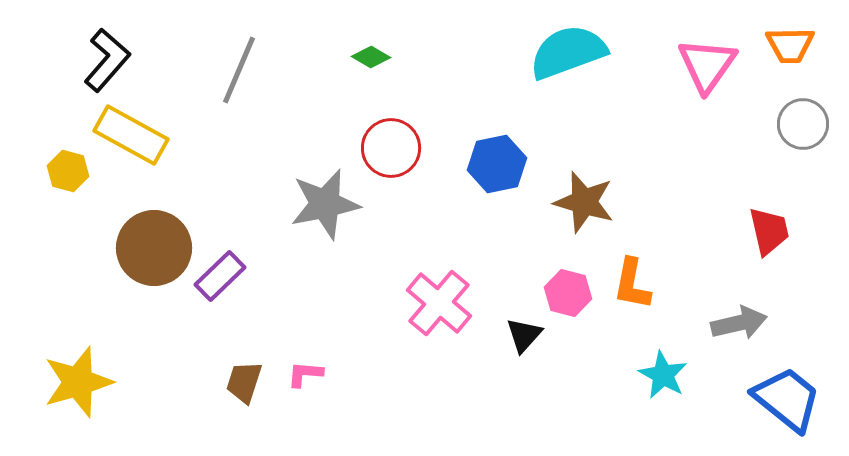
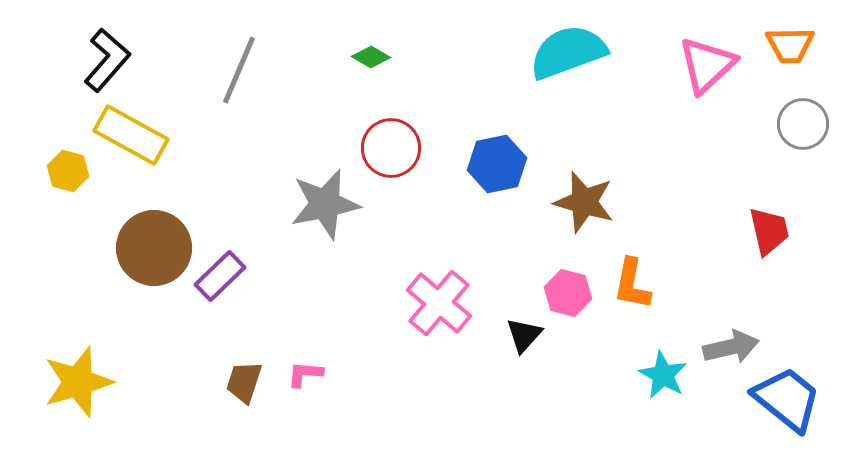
pink triangle: rotated 12 degrees clockwise
gray arrow: moved 8 px left, 24 px down
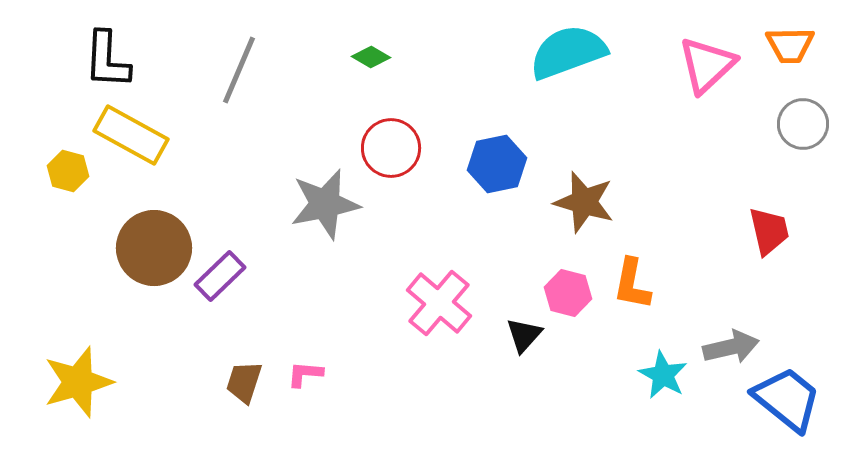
black L-shape: rotated 142 degrees clockwise
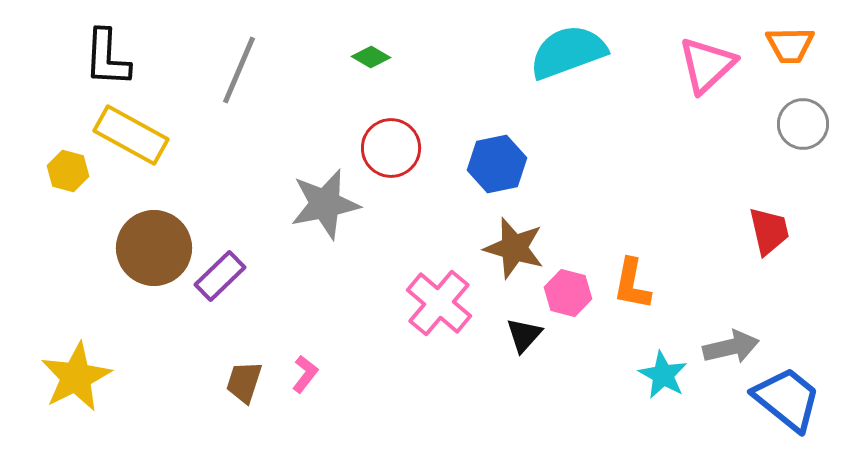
black L-shape: moved 2 px up
brown star: moved 70 px left, 46 px down
pink L-shape: rotated 123 degrees clockwise
yellow star: moved 2 px left, 5 px up; rotated 10 degrees counterclockwise
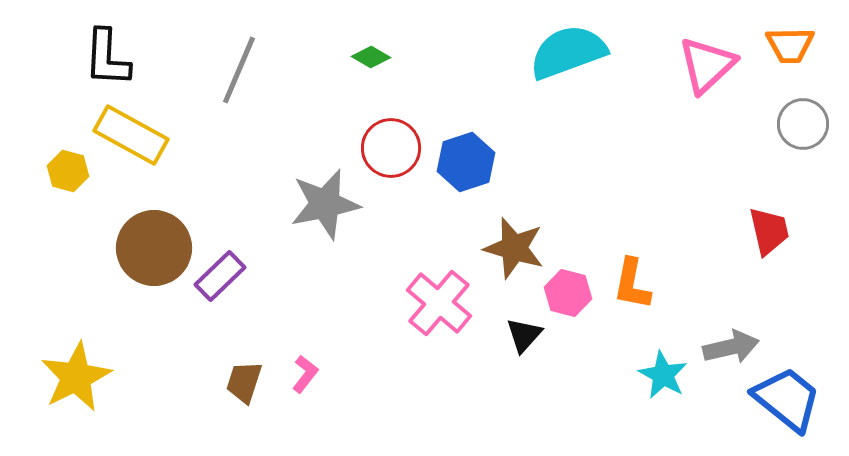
blue hexagon: moved 31 px left, 2 px up; rotated 6 degrees counterclockwise
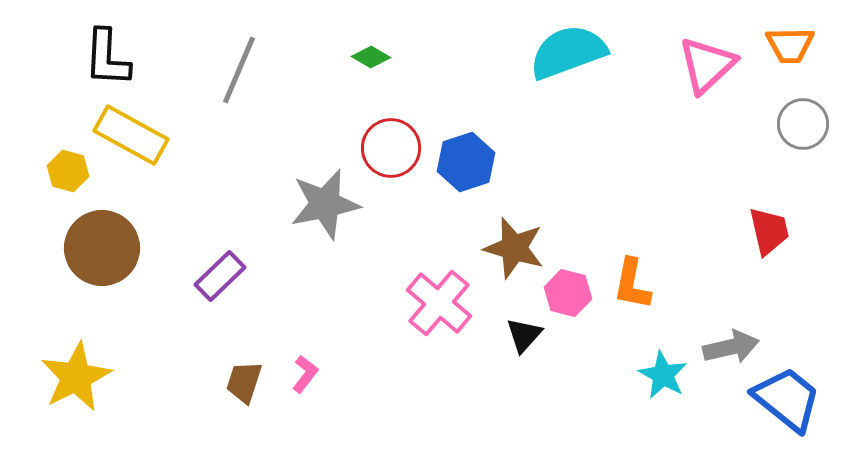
brown circle: moved 52 px left
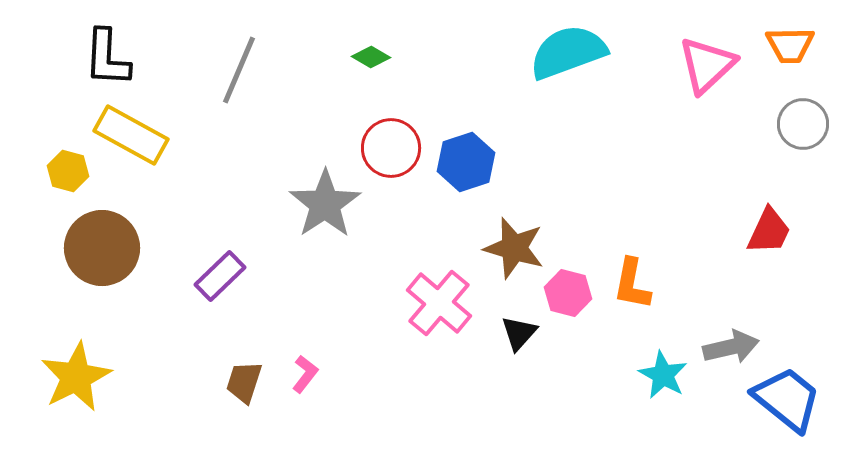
gray star: rotated 22 degrees counterclockwise
red trapezoid: rotated 38 degrees clockwise
black triangle: moved 5 px left, 2 px up
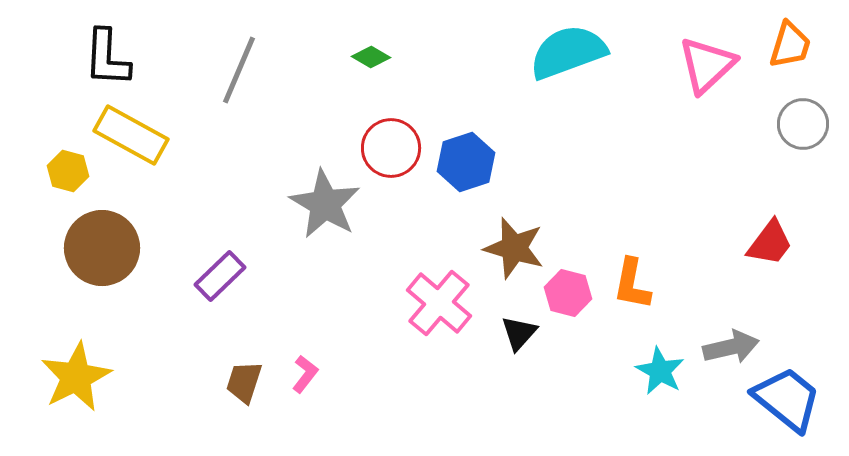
orange trapezoid: rotated 72 degrees counterclockwise
gray star: rotated 8 degrees counterclockwise
red trapezoid: moved 1 px right, 12 px down; rotated 12 degrees clockwise
cyan star: moved 3 px left, 4 px up
